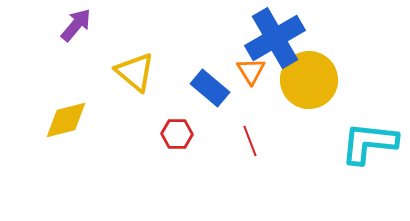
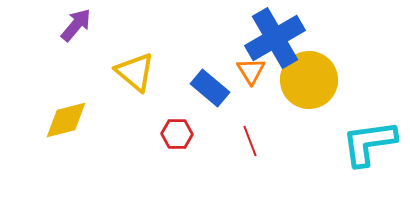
cyan L-shape: rotated 14 degrees counterclockwise
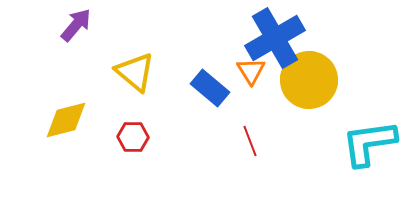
red hexagon: moved 44 px left, 3 px down
